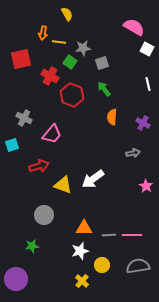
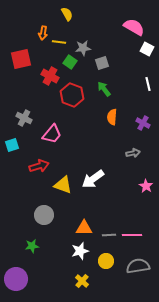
yellow circle: moved 4 px right, 4 px up
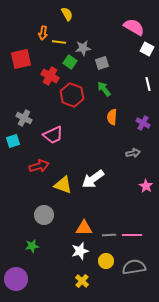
pink trapezoid: moved 1 px right, 1 px down; rotated 25 degrees clockwise
cyan square: moved 1 px right, 4 px up
gray semicircle: moved 4 px left, 1 px down
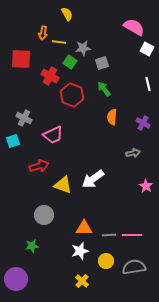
red square: rotated 15 degrees clockwise
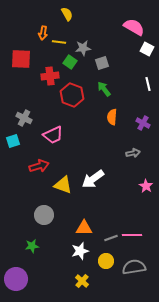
red cross: rotated 36 degrees counterclockwise
gray line: moved 2 px right, 3 px down; rotated 16 degrees counterclockwise
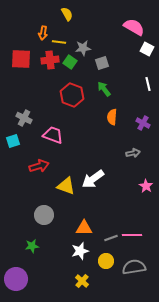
red cross: moved 16 px up
pink trapezoid: rotated 135 degrees counterclockwise
yellow triangle: moved 3 px right, 1 px down
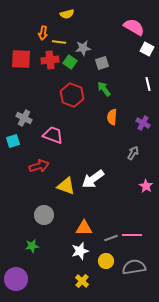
yellow semicircle: rotated 104 degrees clockwise
gray arrow: rotated 48 degrees counterclockwise
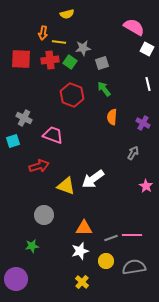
yellow cross: moved 1 px down
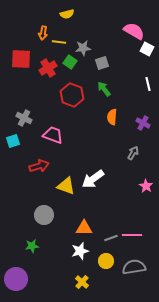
pink semicircle: moved 4 px down
red cross: moved 2 px left, 8 px down; rotated 24 degrees counterclockwise
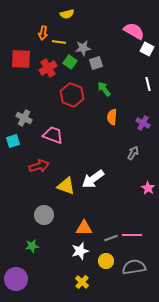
gray square: moved 6 px left
pink star: moved 2 px right, 2 px down
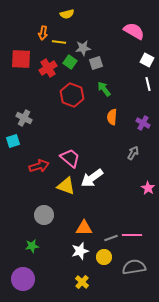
white square: moved 11 px down
pink trapezoid: moved 17 px right, 23 px down; rotated 20 degrees clockwise
white arrow: moved 1 px left, 1 px up
yellow circle: moved 2 px left, 4 px up
purple circle: moved 7 px right
